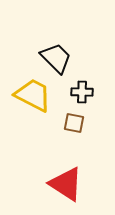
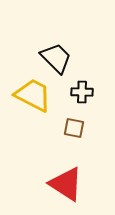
brown square: moved 5 px down
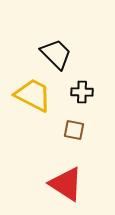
black trapezoid: moved 4 px up
brown square: moved 2 px down
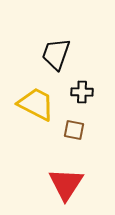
black trapezoid: rotated 116 degrees counterclockwise
yellow trapezoid: moved 3 px right, 9 px down
red triangle: rotated 30 degrees clockwise
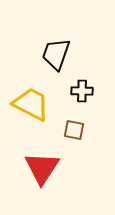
black cross: moved 1 px up
yellow trapezoid: moved 5 px left
red triangle: moved 24 px left, 16 px up
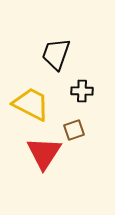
brown square: rotated 30 degrees counterclockwise
red triangle: moved 2 px right, 15 px up
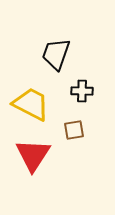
brown square: rotated 10 degrees clockwise
red triangle: moved 11 px left, 2 px down
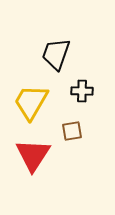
yellow trapezoid: moved 2 px up; rotated 87 degrees counterclockwise
brown square: moved 2 px left, 1 px down
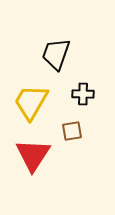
black cross: moved 1 px right, 3 px down
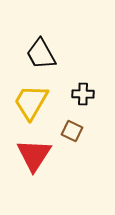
black trapezoid: moved 15 px left; rotated 48 degrees counterclockwise
brown square: rotated 35 degrees clockwise
red triangle: moved 1 px right
